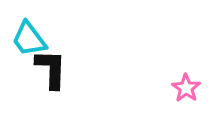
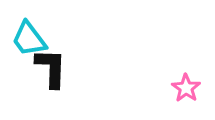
black L-shape: moved 1 px up
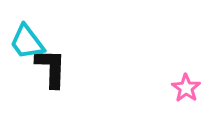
cyan trapezoid: moved 2 px left, 3 px down
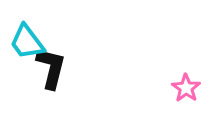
black L-shape: rotated 12 degrees clockwise
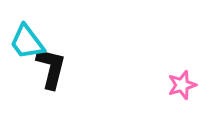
pink star: moved 4 px left, 3 px up; rotated 20 degrees clockwise
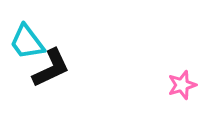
black L-shape: rotated 51 degrees clockwise
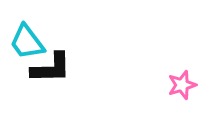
black L-shape: rotated 24 degrees clockwise
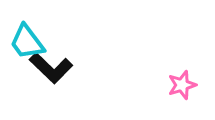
black L-shape: rotated 45 degrees clockwise
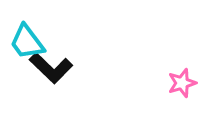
pink star: moved 2 px up
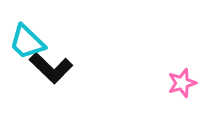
cyan trapezoid: rotated 9 degrees counterclockwise
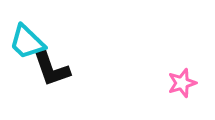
black L-shape: rotated 27 degrees clockwise
